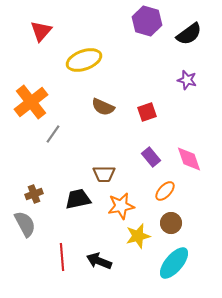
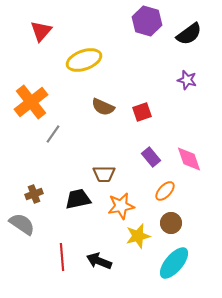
red square: moved 5 px left
gray semicircle: moved 3 px left; rotated 28 degrees counterclockwise
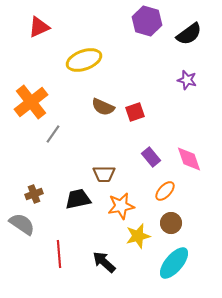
red triangle: moved 2 px left, 4 px up; rotated 25 degrees clockwise
red square: moved 7 px left
red line: moved 3 px left, 3 px up
black arrow: moved 5 px right, 1 px down; rotated 20 degrees clockwise
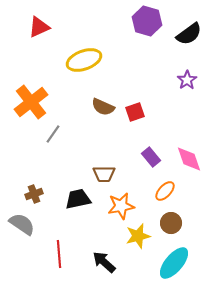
purple star: rotated 24 degrees clockwise
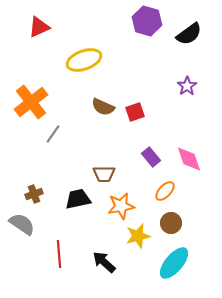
purple star: moved 6 px down
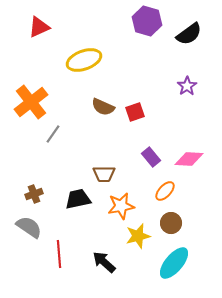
pink diamond: rotated 68 degrees counterclockwise
gray semicircle: moved 7 px right, 3 px down
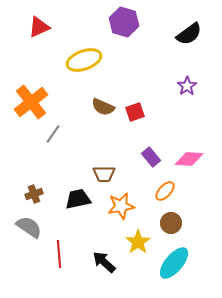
purple hexagon: moved 23 px left, 1 px down
yellow star: moved 6 px down; rotated 20 degrees counterclockwise
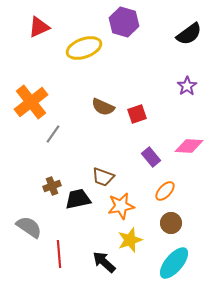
yellow ellipse: moved 12 px up
red square: moved 2 px right, 2 px down
pink diamond: moved 13 px up
brown trapezoid: moved 1 px left, 3 px down; rotated 20 degrees clockwise
brown cross: moved 18 px right, 8 px up
yellow star: moved 8 px left, 2 px up; rotated 15 degrees clockwise
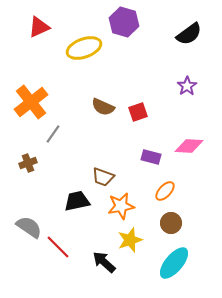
red square: moved 1 px right, 2 px up
purple rectangle: rotated 36 degrees counterclockwise
brown cross: moved 24 px left, 23 px up
black trapezoid: moved 1 px left, 2 px down
red line: moved 1 px left, 7 px up; rotated 40 degrees counterclockwise
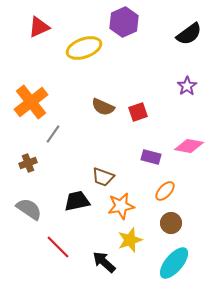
purple hexagon: rotated 20 degrees clockwise
pink diamond: rotated 8 degrees clockwise
gray semicircle: moved 18 px up
